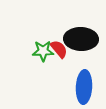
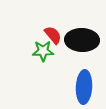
black ellipse: moved 1 px right, 1 px down
red semicircle: moved 6 px left, 14 px up
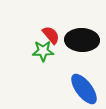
red semicircle: moved 2 px left
blue ellipse: moved 2 px down; rotated 40 degrees counterclockwise
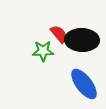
red semicircle: moved 8 px right, 1 px up
blue ellipse: moved 5 px up
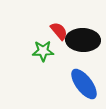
red semicircle: moved 3 px up
black ellipse: moved 1 px right
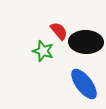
black ellipse: moved 3 px right, 2 px down
green star: rotated 20 degrees clockwise
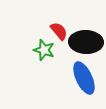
green star: moved 1 px right, 1 px up
blue ellipse: moved 6 px up; rotated 12 degrees clockwise
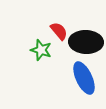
green star: moved 3 px left
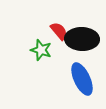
black ellipse: moved 4 px left, 3 px up
blue ellipse: moved 2 px left, 1 px down
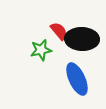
green star: rotated 30 degrees counterclockwise
blue ellipse: moved 5 px left
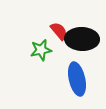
blue ellipse: rotated 12 degrees clockwise
